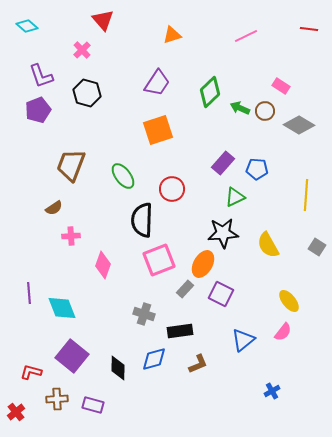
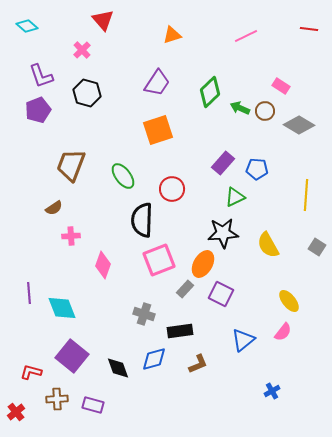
black diamond at (118, 368): rotated 20 degrees counterclockwise
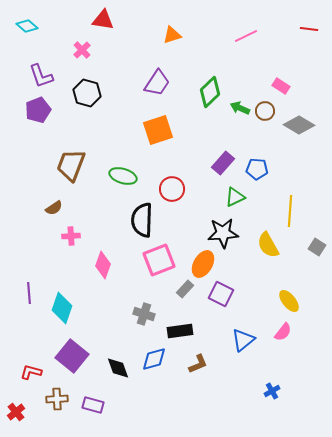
red triangle at (103, 20): rotated 40 degrees counterclockwise
green ellipse at (123, 176): rotated 36 degrees counterclockwise
yellow line at (306, 195): moved 16 px left, 16 px down
cyan diamond at (62, 308): rotated 40 degrees clockwise
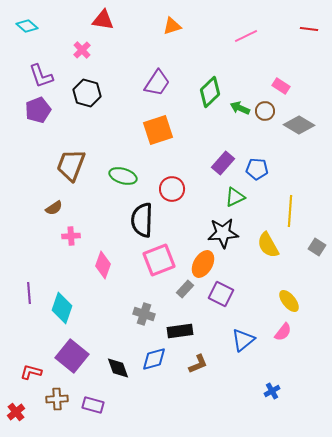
orange triangle at (172, 35): moved 9 px up
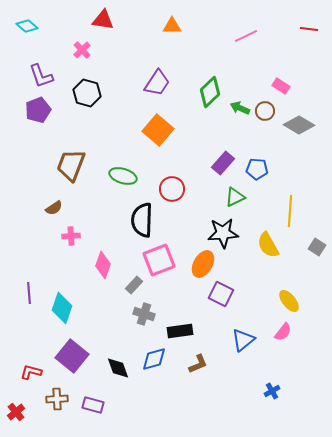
orange triangle at (172, 26): rotated 18 degrees clockwise
orange square at (158, 130): rotated 32 degrees counterclockwise
gray rectangle at (185, 289): moved 51 px left, 4 px up
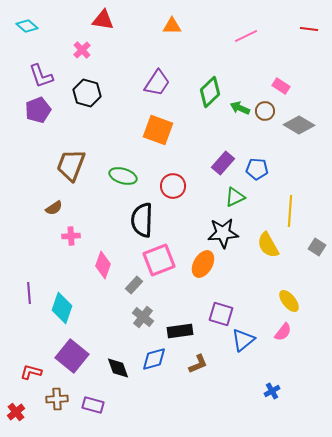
orange square at (158, 130): rotated 20 degrees counterclockwise
red circle at (172, 189): moved 1 px right, 3 px up
purple square at (221, 294): moved 20 px down; rotated 10 degrees counterclockwise
gray cross at (144, 314): moved 1 px left, 3 px down; rotated 20 degrees clockwise
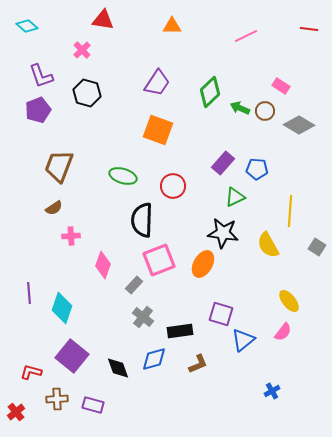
brown trapezoid at (71, 165): moved 12 px left, 1 px down
black star at (223, 233): rotated 12 degrees clockwise
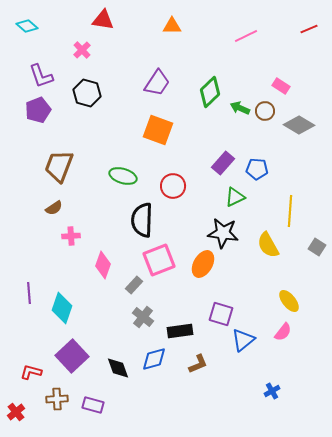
red line at (309, 29): rotated 30 degrees counterclockwise
purple square at (72, 356): rotated 8 degrees clockwise
